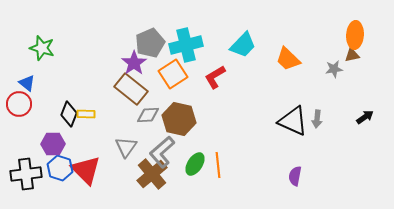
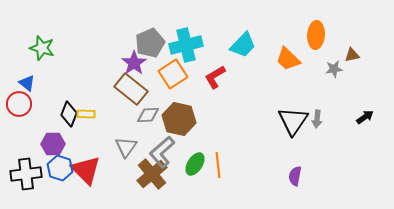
orange ellipse: moved 39 px left
black triangle: rotated 40 degrees clockwise
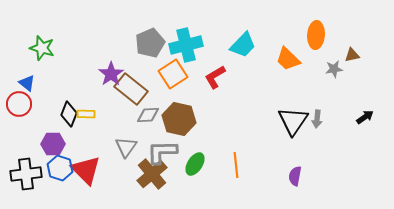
purple star: moved 23 px left, 11 px down
gray L-shape: rotated 40 degrees clockwise
orange line: moved 18 px right
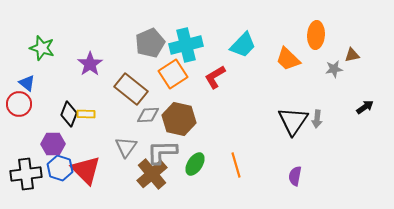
purple star: moved 21 px left, 10 px up
black arrow: moved 10 px up
orange line: rotated 10 degrees counterclockwise
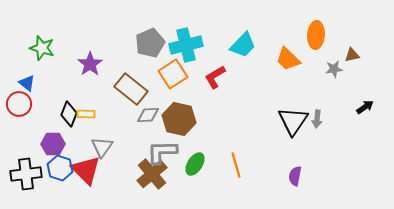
gray triangle: moved 24 px left
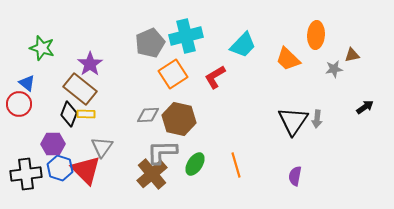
cyan cross: moved 9 px up
brown rectangle: moved 51 px left
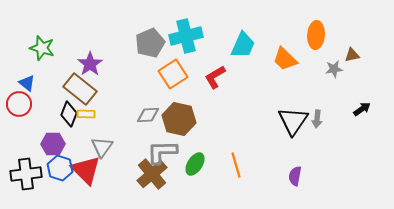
cyan trapezoid: rotated 20 degrees counterclockwise
orange trapezoid: moved 3 px left
black arrow: moved 3 px left, 2 px down
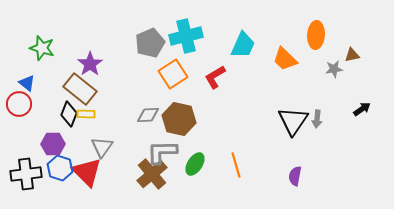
red triangle: moved 1 px right, 2 px down
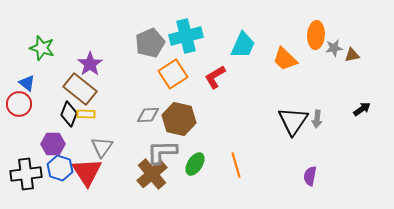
gray star: moved 21 px up
red triangle: rotated 12 degrees clockwise
purple semicircle: moved 15 px right
